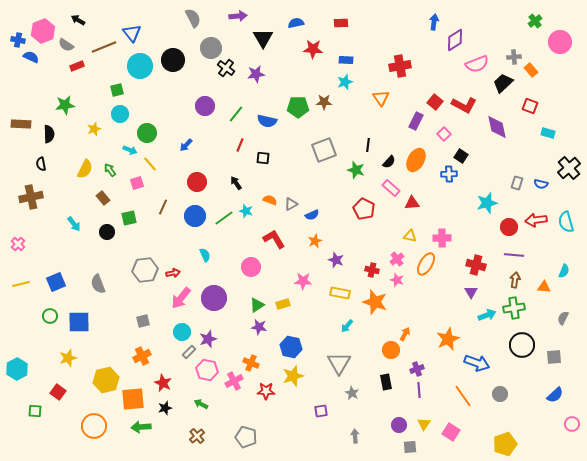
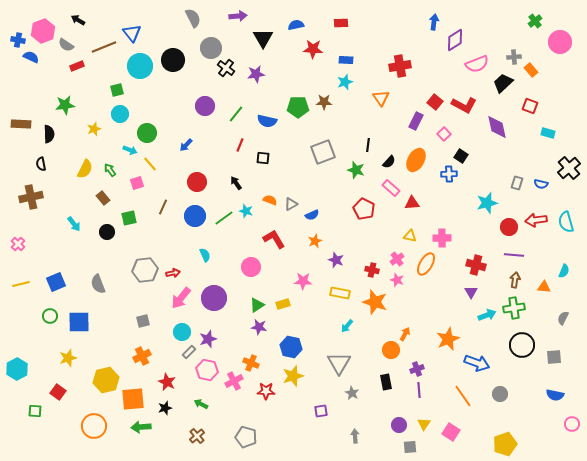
blue semicircle at (296, 23): moved 2 px down
gray square at (324, 150): moved 1 px left, 2 px down
red star at (163, 383): moved 4 px right, 1 px up
blue semicircle at (555, 395): rotated 54 degrees clockwise
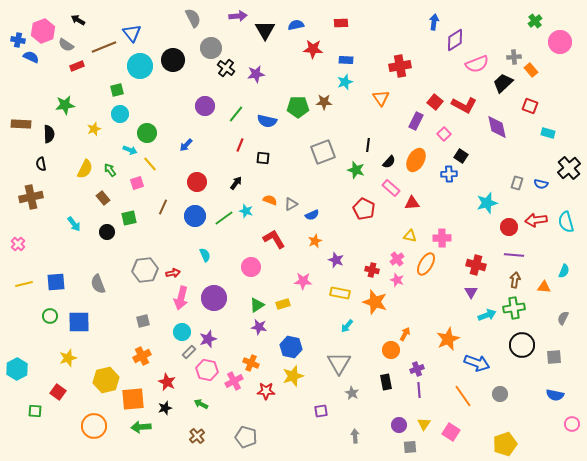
black triangle at (263, 38): moved 2 px right, 8 px up
black arrow at (236, 183): rotated 72 degrees clockwise
blue square at (56, 282): rotated 18 degrees clockwise
yellow line at (21, 284): moved 3 px right
pink arrow at (181, 298): rotated 25 degrees counterclockwise
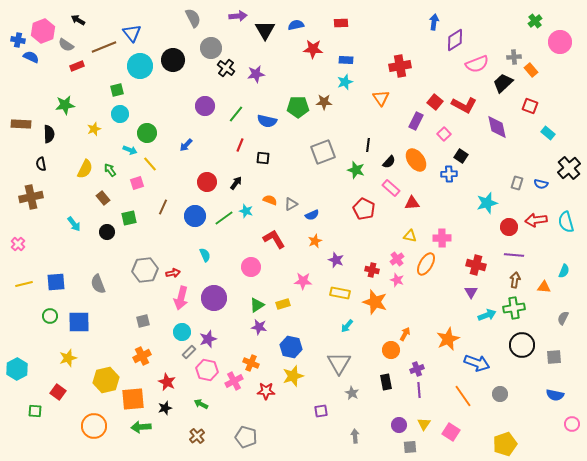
cyan rectangle at (548, 133): rotated 24 degrees clockwise
orange ellipse at (416, 160): rotated 65 degrees counterclockwise
red circle at (197, 182): moved 10 px right
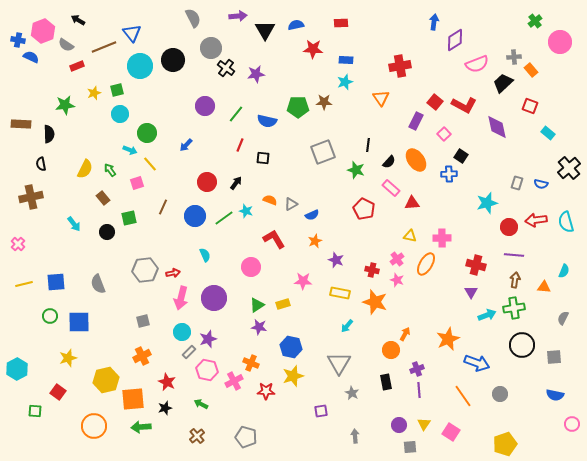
yellow star at (94, 129): moved 36 px up
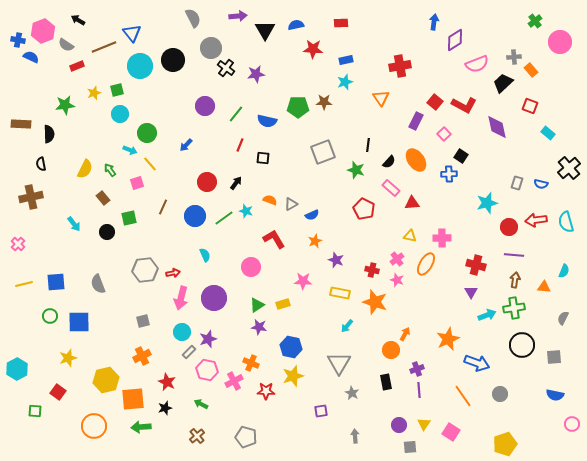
blue rectangle at (346, 60): rotated 16 degrees counterclockwise
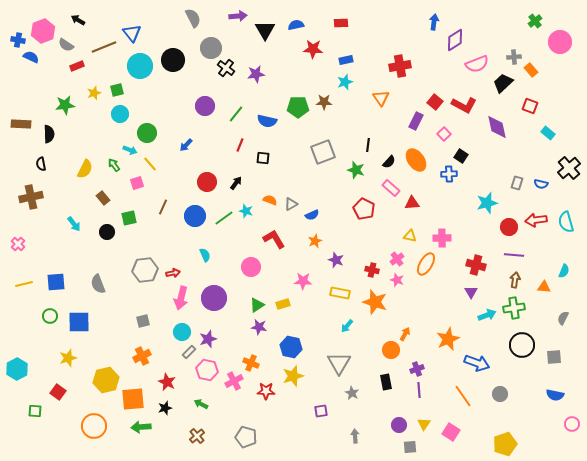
green arrow at (110, 170): moved 4 px right, 5 px up
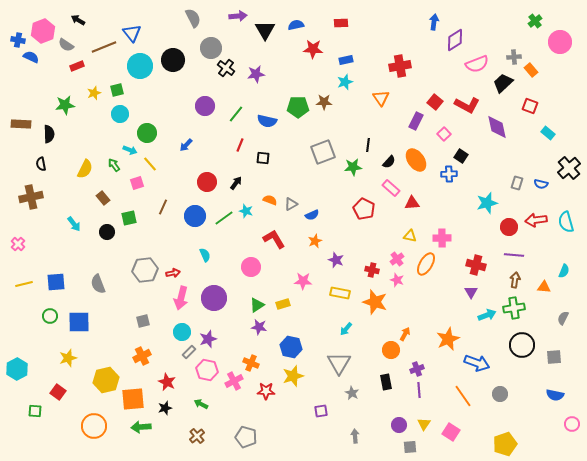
red L-shape at (464, 105): moved 3 px right
green star at (356, 170): moved 3 px left, 3 px up; rotated 24 degrees counterclockwise
cyan arrow at (347, 326): moved 1 px left, 3 px down
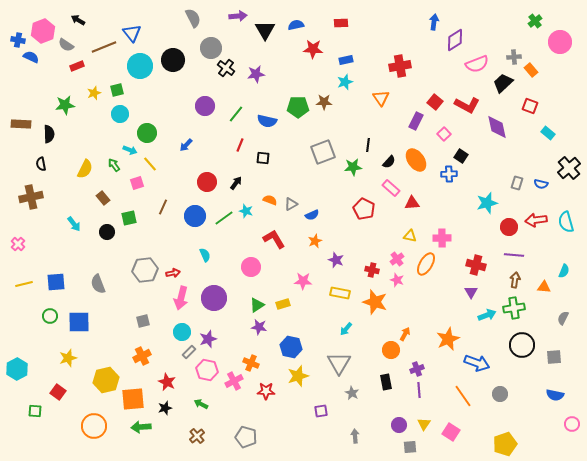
yellow star at (293, 376): moved 5 px right
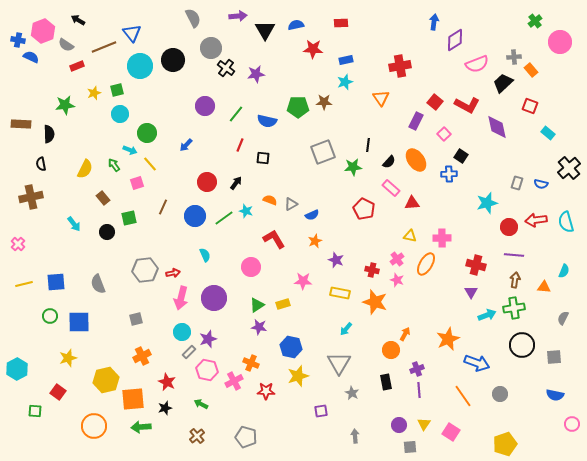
gray square at (143, 321): moved 7 px left, 2 px up
